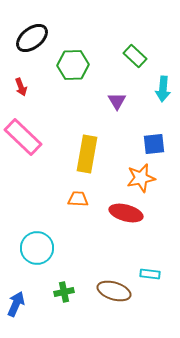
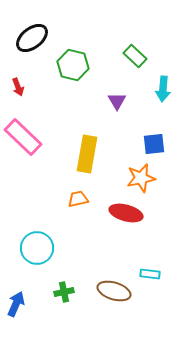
green hexagon: rotated 16 degrees clockwise
red arrow: moved 3 px left
orange trapezoid: rotated 15 degrees counterclockwise
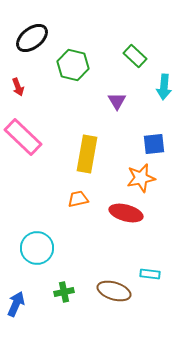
cyan arrow: moved 1 px right, 2 px up
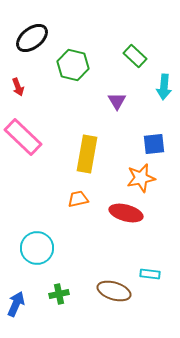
green cross: moved 5 px left, 2 px down
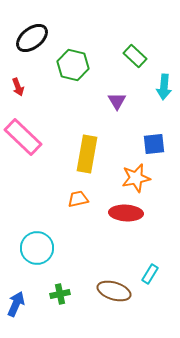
orange star: moved 5 px left
red ellipse: rotated 12 degrees counterclockwise
cyan rectangle: rotated 66 degrees counterclockwise
green cross: moved 1 px right
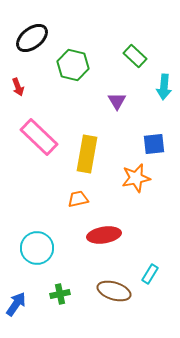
pink rectangle: moved 16 px right
red ellipse: moved 22 px left, 22 px down; rotated 12 degrees counterclockwise
blue arrow: rotated 10 degrees clockwise
